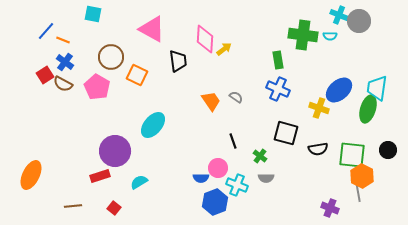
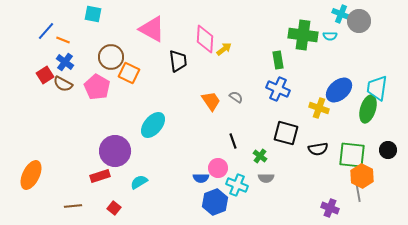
cyan cross at (339, 15): moved 2 px right, 1 px up
orange square at (137, 75): moved 8 px left, 2 px up
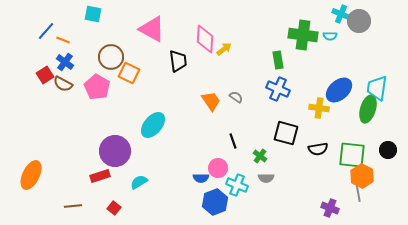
yellow cross at (319, 108): rotated 12 degrees counterclockwise
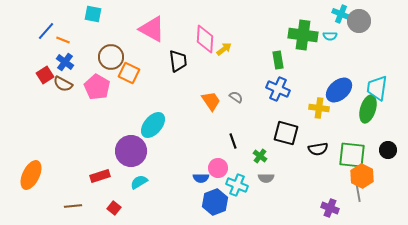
purple circle at (115, 151): moved 16 px right
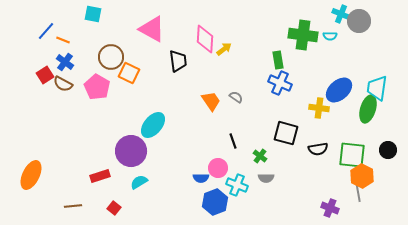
blue cross at (278, 89): moved 2 px right, 6 px up
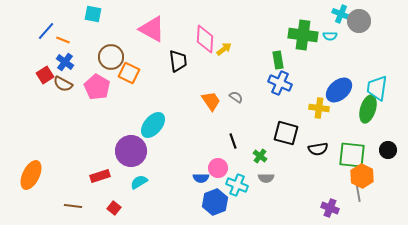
brown line at (73, 206): rotated 12 degrees clockwise
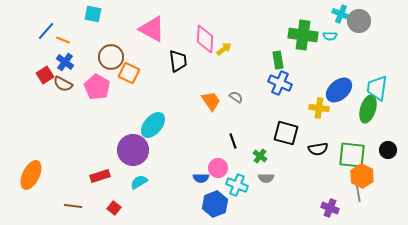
purple circle at (131, 151): moved 2 px right, 1 px up
blue hexagon at (215, 202): moved 2 px down
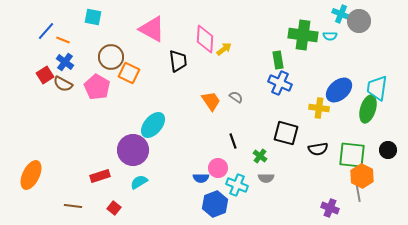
cyan square at (93, 14): moved 3 px down
